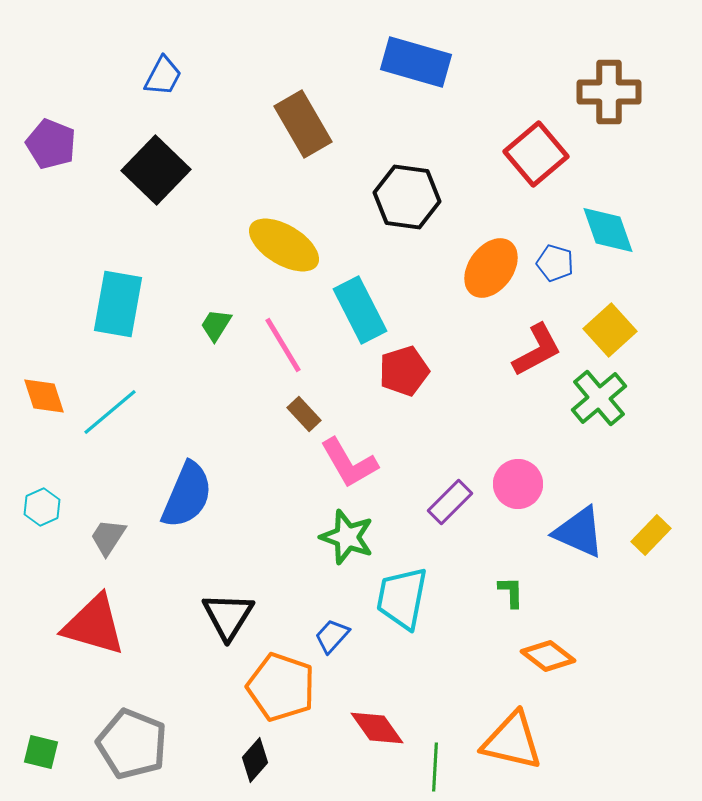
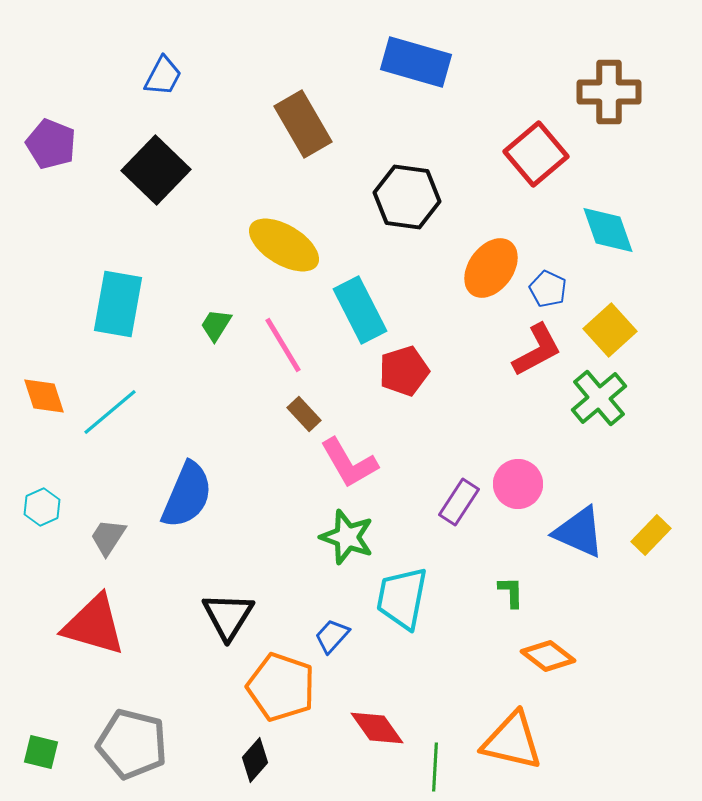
blue pentagon at (555, 263): moved 7 px left, 26 px down; rotated 9 degrees clockwise
purple rectangle at (450, 502): moved 9 px right; rotated 12 degrees counterclockwise
gray pentagon at (132, 744): rotated 8 degrees counterclockwise
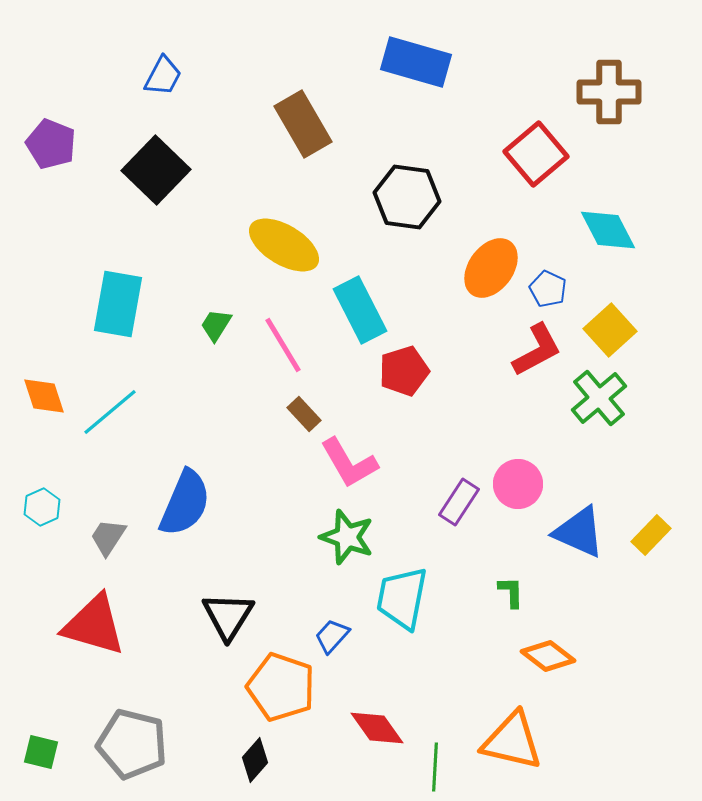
cyan diamond at (608, 230): rotated 8 degrees counterclockwise
blue semicircle at (187, 495): moved 2 px left, 8 px down
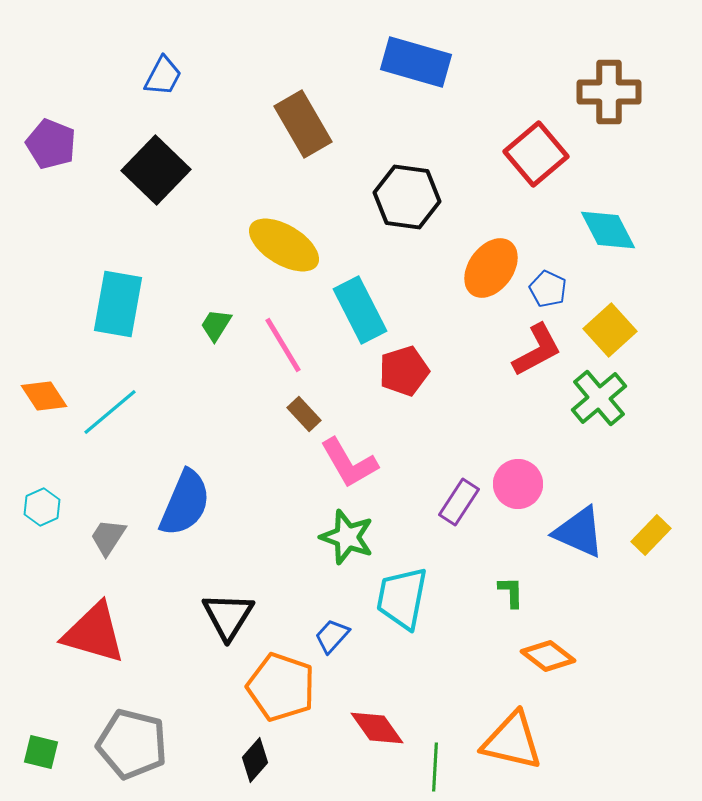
orange diamond at (44, 396): rotated 15 degrees counterclockwise
red triangle at (94, 625): moved 8 px down
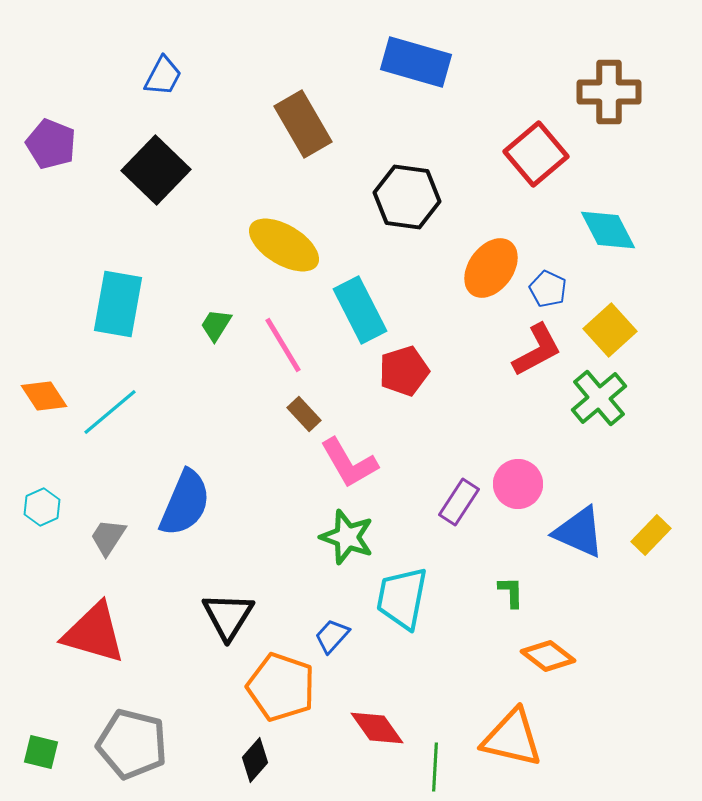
orange triangle at (512, 741): moved 3 px up
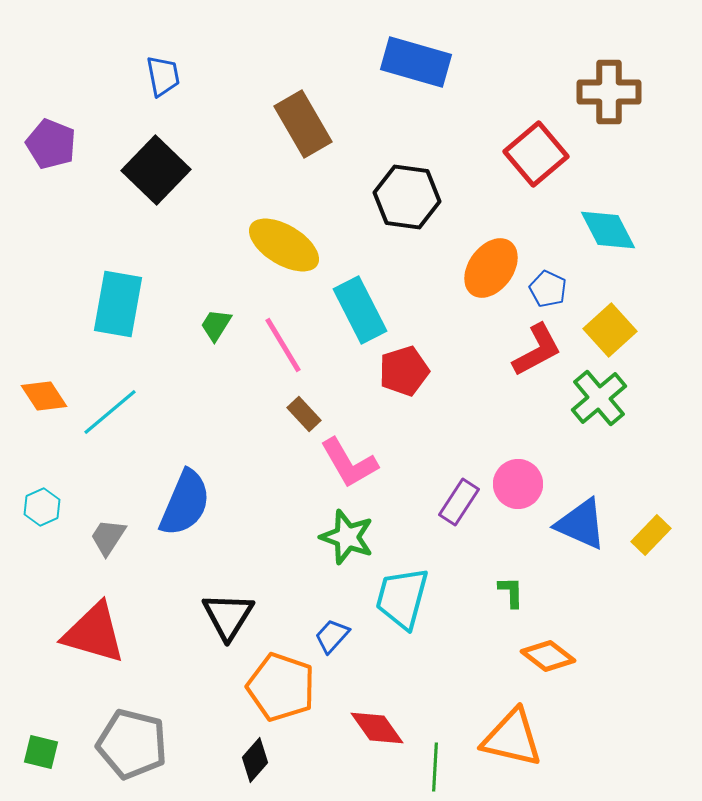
blue trapezoid at (163, 76): rotated 39 degrees counterclockwise
blue triangle at (579, 532): moved 2 px right, 8 px up
cyan trapezoid at (402, 598): rotated 4 degrees clockwise
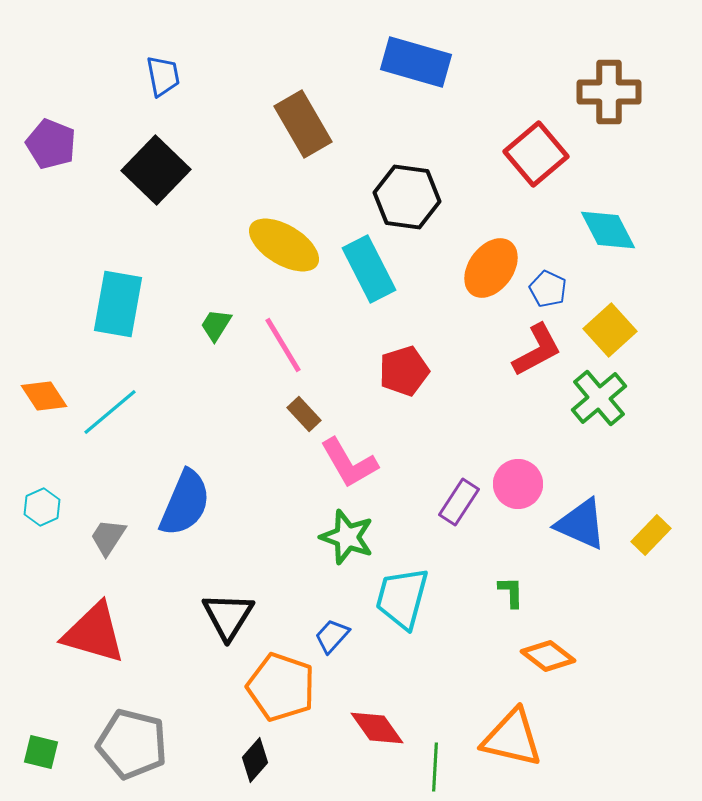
cyan rectangle at (360, 310): moved 9 px right, 41 px up
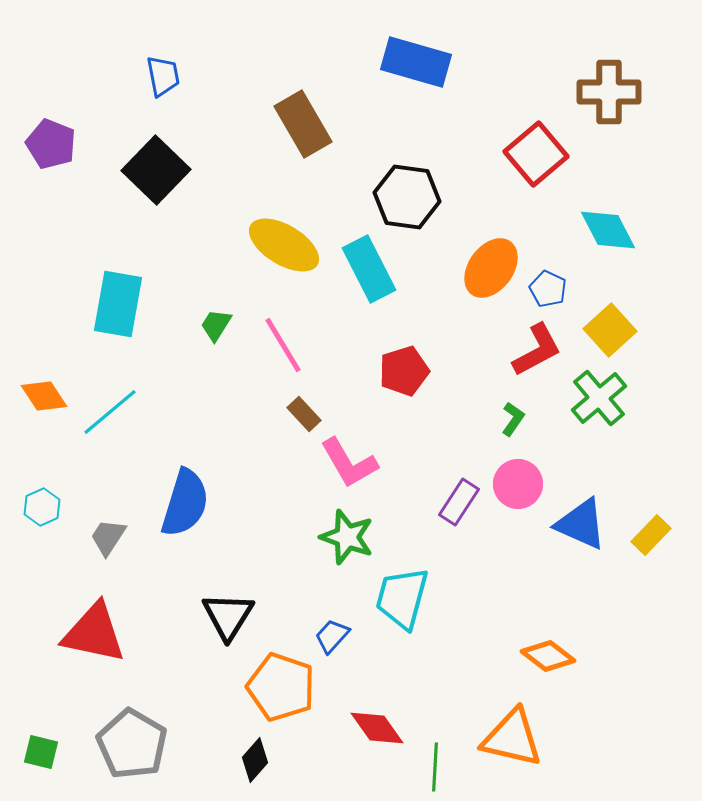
blue semicircle at (185, 503): rotated 6 degrees counterclockwise
green L-shape at (511, 592): moved 2 px right, 173 px up; rotated 36 degrees clockwise
red triangle at (94, 633): rotated 4 degrees counterclockwise
gray pentagon at (132, 744): rotated 16 degrees clockwise
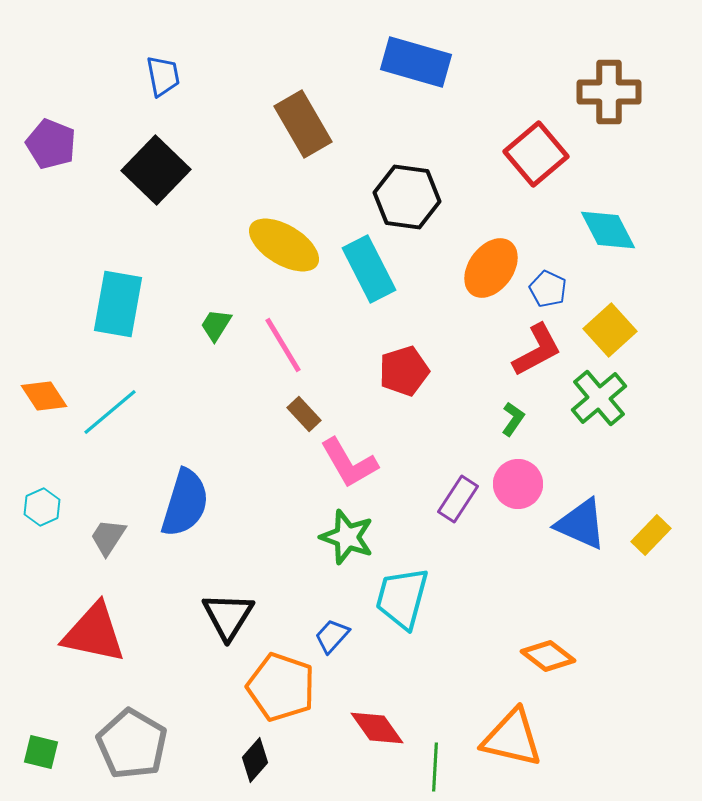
purple rectangle at (459, 502): moved 1 px left, 3 px up
